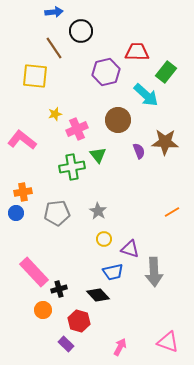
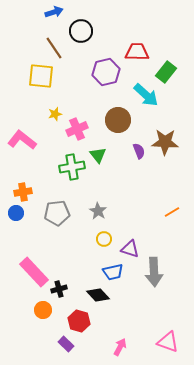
blue arrow: rotated 12 degrees counterclockwise
yellow square: moved 6 px right
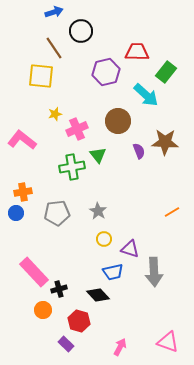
brown circle: moved 1 px down
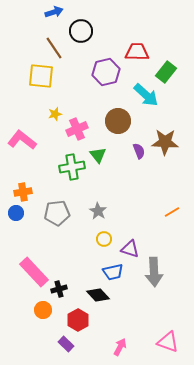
red hexagon: moved 1 px left, 1 px up; rotated 15 degrees clockwise
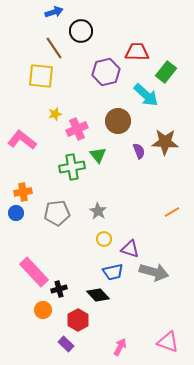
gray arrow: rotated 72 degrees counterclockwise
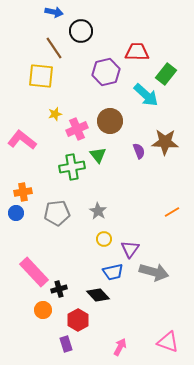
blue arrow: rotated 30 degrees clockwise
green rectangle: moved 2 px down
brown circle: moved 8 px left
purple triangle: rotated 48 degrees clockwise
purple rectangle: rotated 28 degrees clockwise
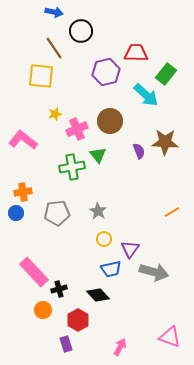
red trapezoid: moved 1 px left, 1 px down
pink L-shape: moved 1 px right
blue trapezoid: moved 2 px left, 3 px up
pink triangle: moved 2 px right, 5 px up
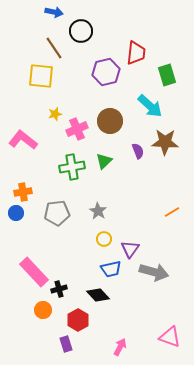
red trapezoid: rotated 95 degrees clockwise
green rectangle: moved 1 px right, 1 px down; rotated 55 degrees counterclockwise
cyan arrow: moved 4 px right, 11 px down
purple semicircle: moved 1 px left
green triangle: moved 6 px right, 6 px down; rotated 24 degrees clockwise
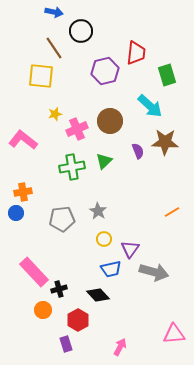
purple hexagon: moved 1 px left, 1 px up
gray pentagon: moved 5 px right, 6 px down
pink triangle: moved 4 px right, 3 px up; rotated 25 degrees counterclockwise
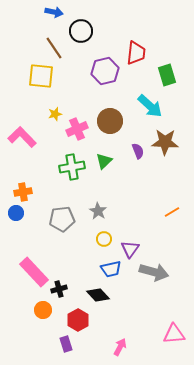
pink L-shape: moved 1 px left, 3 px up; rotated 8 degrees clockwise
